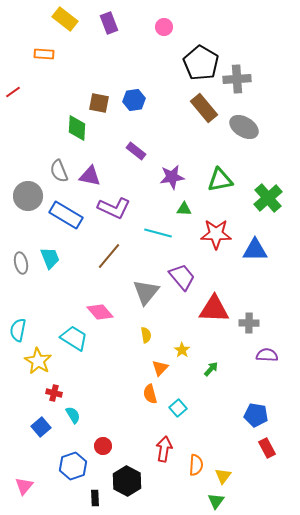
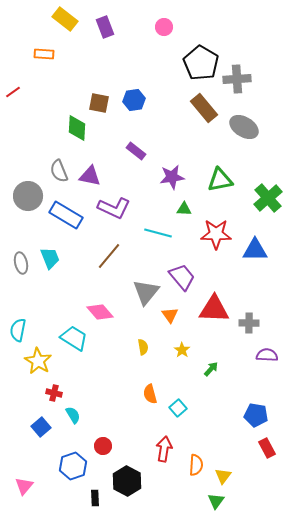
purple rectangle at (109, 23): moved 4 px left, 4 px down
yellow semicircle at (146, 335): moved 3 px left, 12 px down
orange triangle at (160, 368): moved 10 px right, 53 px up; rotated 18 degrees counterclockwise
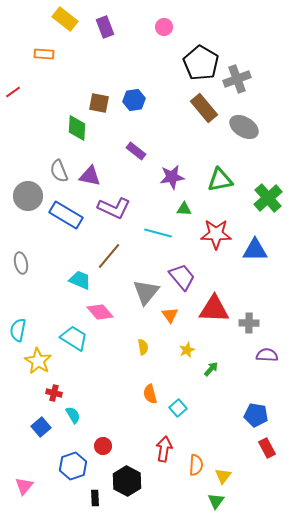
gray cross at (237, 79): rotated 16 degrees counterclockwise
cyan trapezoid at (50, 258): moved 30 px right, 22 px down; rotated 45 degrees counterclockwise
yellow star at (182, 350): moved 5 px right; rotated 14 degrees clockwise
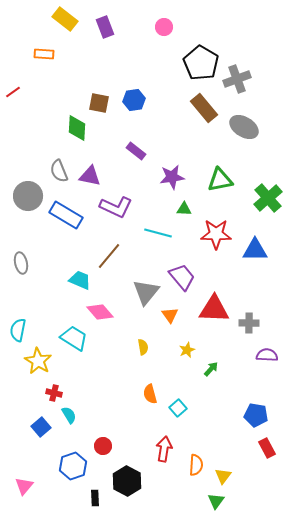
purple L-shape at (114, 208): moved 2 px right, 1 px up
cyan semicircle at (73, 415): moved 4 px left
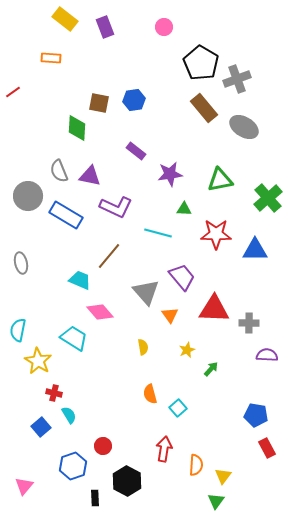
orange rectangle at (44, 54): moved 7 px right, 4 px down
purple star at (172, 177): moved 2 px left, 3 px up
gray triangle at (146, 292): rotated 20 degrees counterclockwise
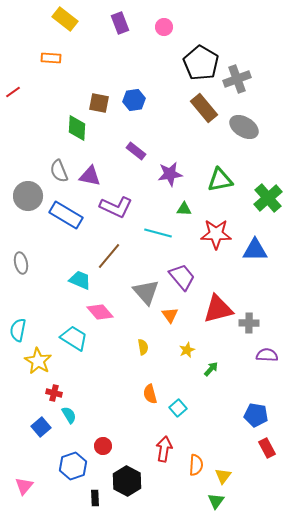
purple rectangle at (105, 27): moved 15 px right, 4 px up
red triangle at (214, 309): moved 4 px right; rotated 16 degrees counterclockwise
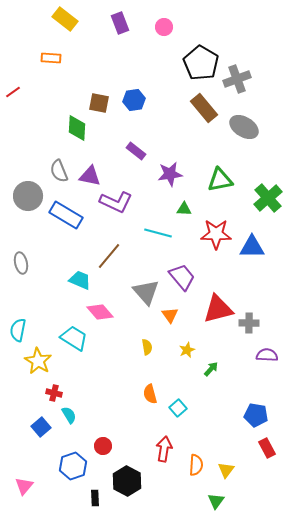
purple L-shape at (116, 207): moved 5 px up
blue triangle at (255, 250): moved 3 px left, 3 px up
yellow semicircle at (143, 347): moved 4 px right
yellow triangle at (223, 476): moved 3 px right, 6 px up
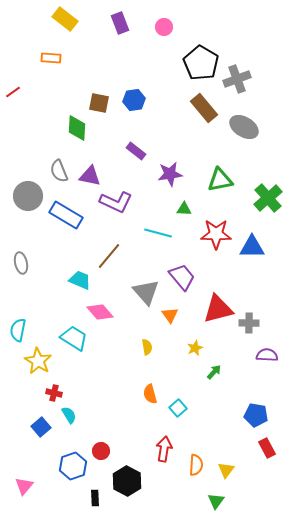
yellow star at (187, 350): moved 8 px right, 2 px up
green arrow at (211, 369): moved 3 px right, 3 px down
red circle at (103, 446): moved 2 px left, 5 px down
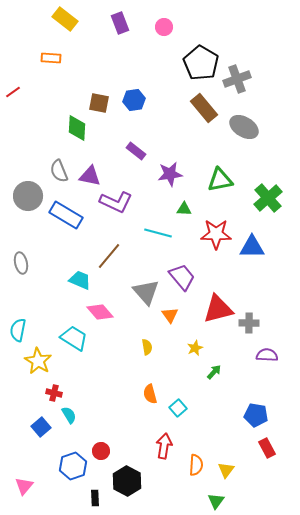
red arrow at (164, 449): moved 3 px up
